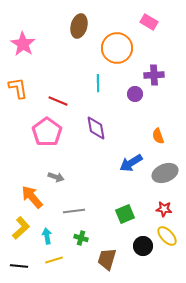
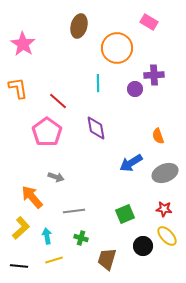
purple circle: moved 5 px up
red line: rotated 18 degrees clockwise
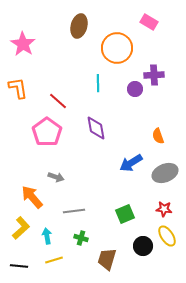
yellow ellipse: rotated 10 degrees clockwise
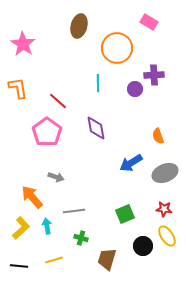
cyan arrow: moved 10 px up
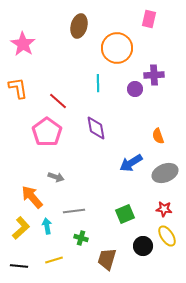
pink rectangle: moved 3 px up; rotated 72 degrees clockwise
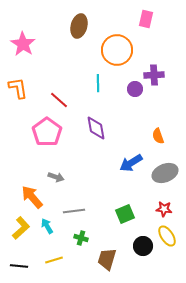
pink rectangle: moved 3 px left
orange circle: moved 2 px down
red line: moved 1 px right, 1 px up
cyan arrow: rotated 21 degrees counterclockwise
